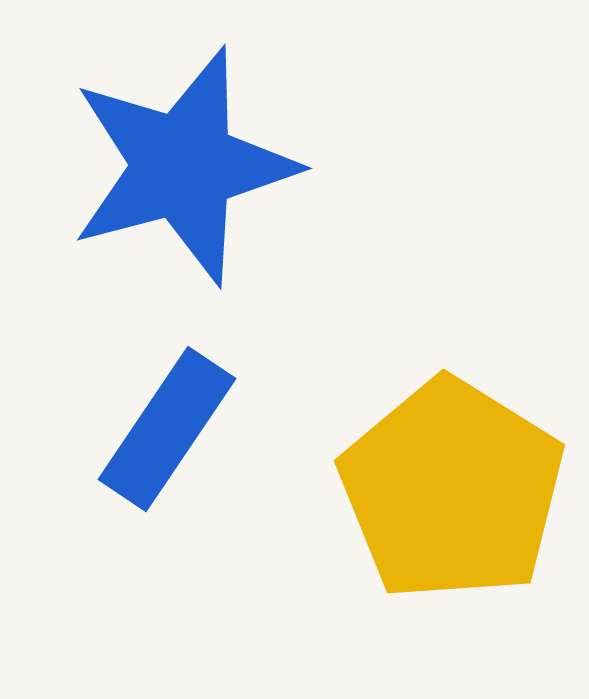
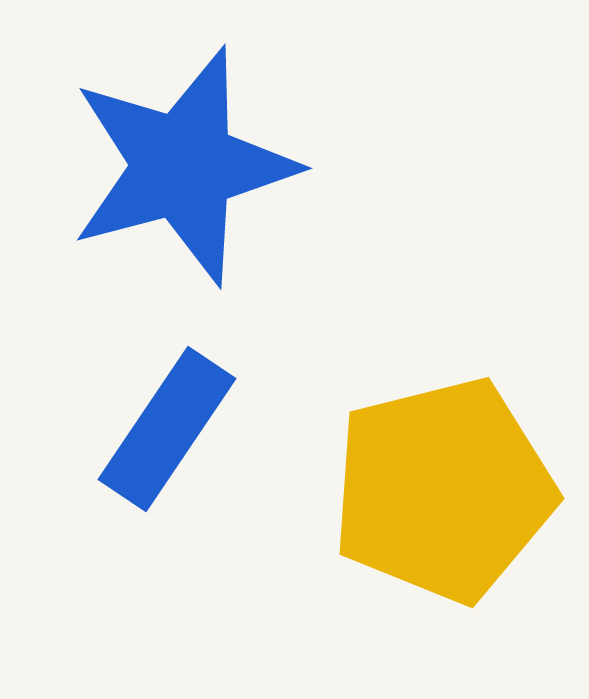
yellow pentagon: moved 9 px left; rotated 26 degrees clockwise
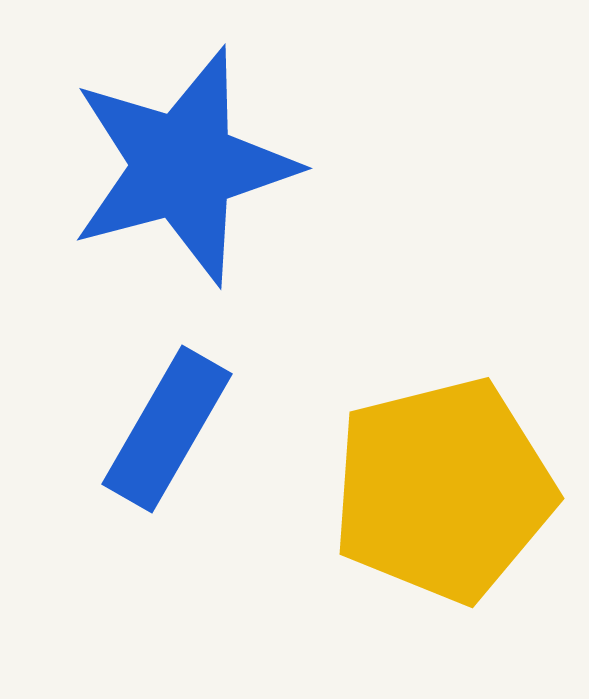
blue rectangle: rotated 4 degrees counterclockwise
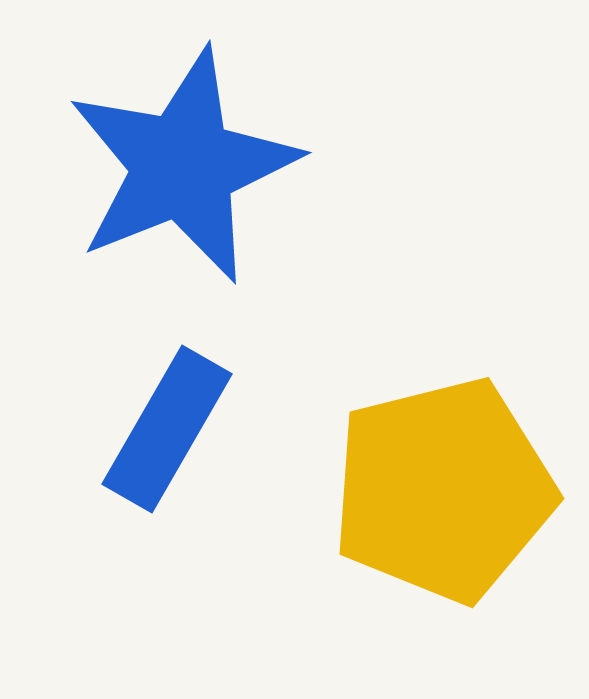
blue star: rotated 7 degrees counterclockwise
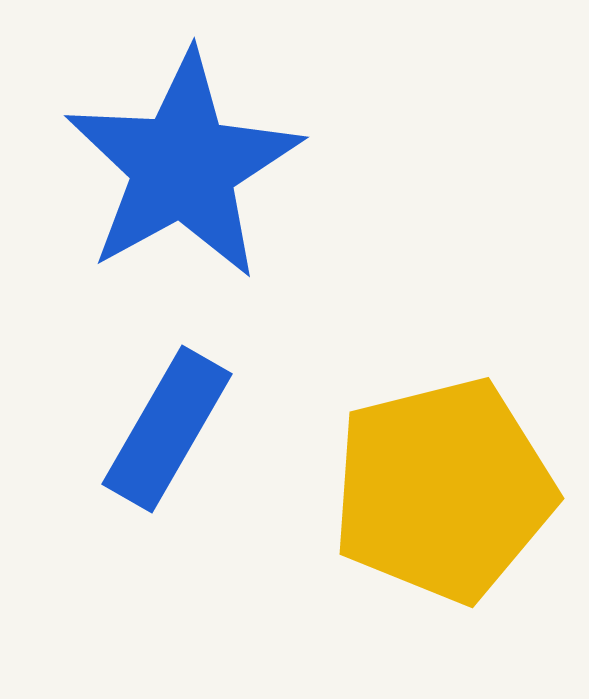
blue star: rotated 7 degrees counterclockwise
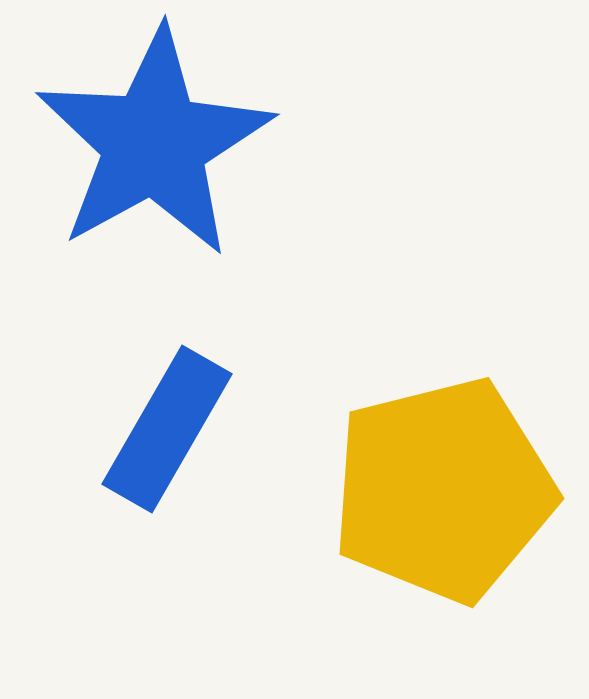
blue star: moved 29 px left, 23 px up
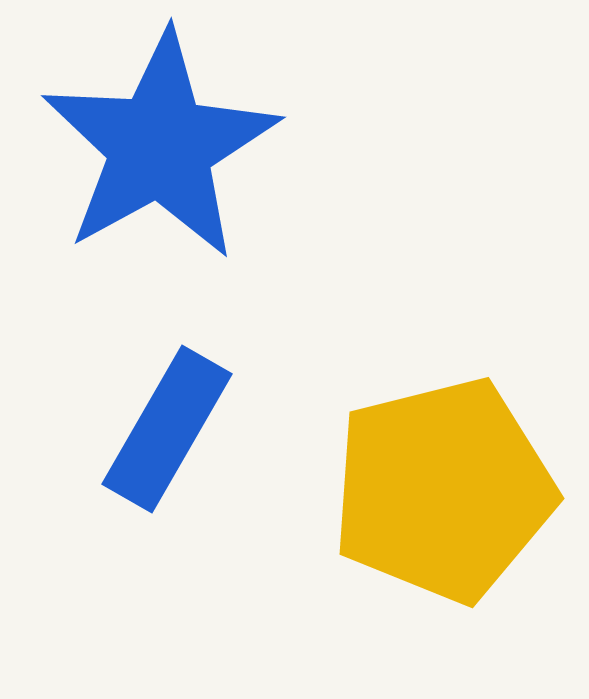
blue star: moved 6 px right, 3 px down
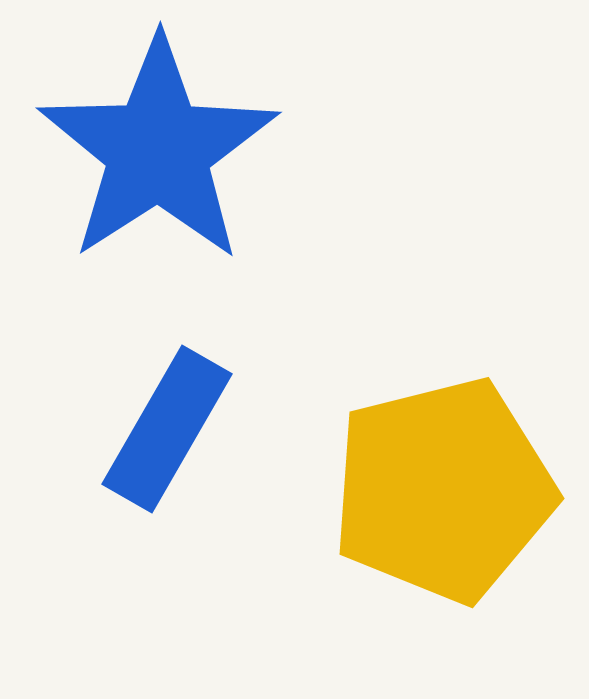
blue star: moved 2 px left, 4 px down; rotated 4 degrees counterclockwise
